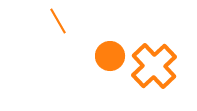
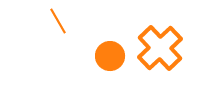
orange cross: moved 6 px right, 18 px up
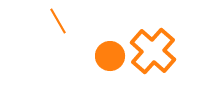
orange cross: moved 7 px left, 3 px down; rotated 6 degrees counterclockwise
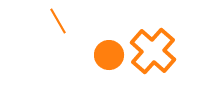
orange circle: moved 1 px left, 1 px up
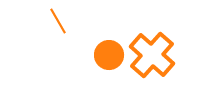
orange cross: moved 1 px left, 4 px down
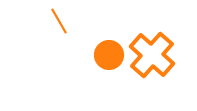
orange line: moved 1 px right
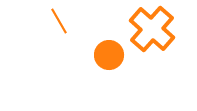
orange cross: moved 26 px up
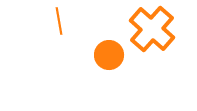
orange line: rotated 20 degrees clockwise
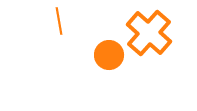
orange cross: moved 3 px left, 4 px down
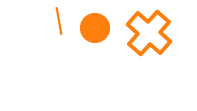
orange circle: moved 14 px left, 27 px up
